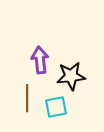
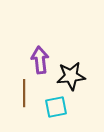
brown line: moved 3 px left, 5 px up
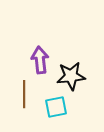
brown line: moved 1 px down
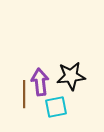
purple arrow: moved 22 px down
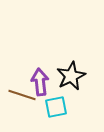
black star: rotated 20 degrees counterclockwise
brown line: moved 2 px left, 1 px down; rotated 72 degrees counterclockwise
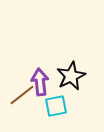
brown line: rotated 56 degrees counterclockwise
cyan square: moved 1 px up
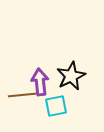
brown line: rotated 32 degrees clockwise
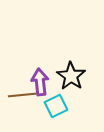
black star: rotated 12 degrees counterclockwise
cyan square: rotated 15 degrees counterclockwise
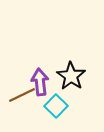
brown line: rotated 20 degrees counterclockwise
cyan square: rotated 20 degrees counterclockwise
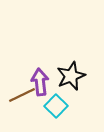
black star: rotated 16 degrees clockwise
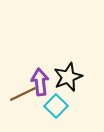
black star: moved 3 px left, 1 px down
brown line: moved 1 px right, 1 px up
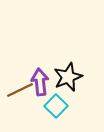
brown line: moved 3 px left, 4 px up
